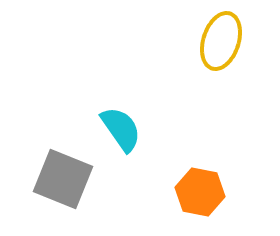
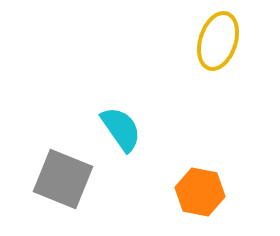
yellow ellipse: moved 3 px left
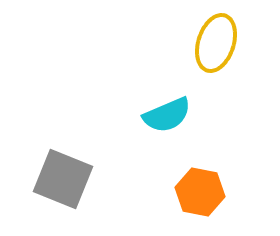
yellow ellipse: moved 2 px left, 2 px down
cyan semicircle: moved 46 px right, 14 px up; rotated 102 degrees clockwise
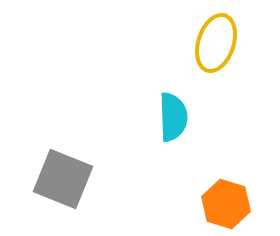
cyan semicircle: moved 6 px right, 2 px down; rotated 69 degrees counterclockwise
orange hexagon: moved 26 px right, 12 px down; rotated 6 degrees clockwise
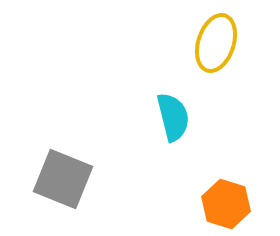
cyan semicircle: rotated 12 degrees counterclockwise
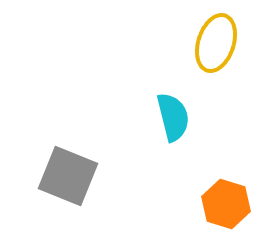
gray square: moved 5 px right, 3 px up
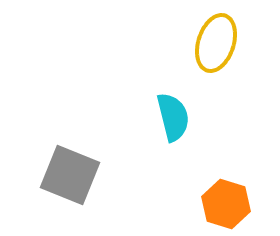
gray square: moved 2 px right, 1 px up
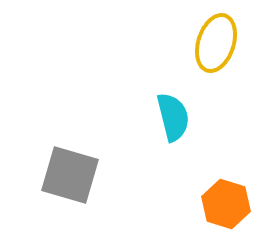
gray square: rotated 6 degrees counterclockwise
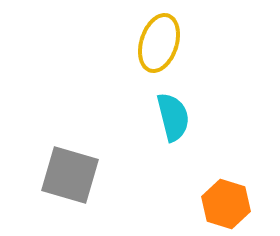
yellow ellipse: moved 57 px left
